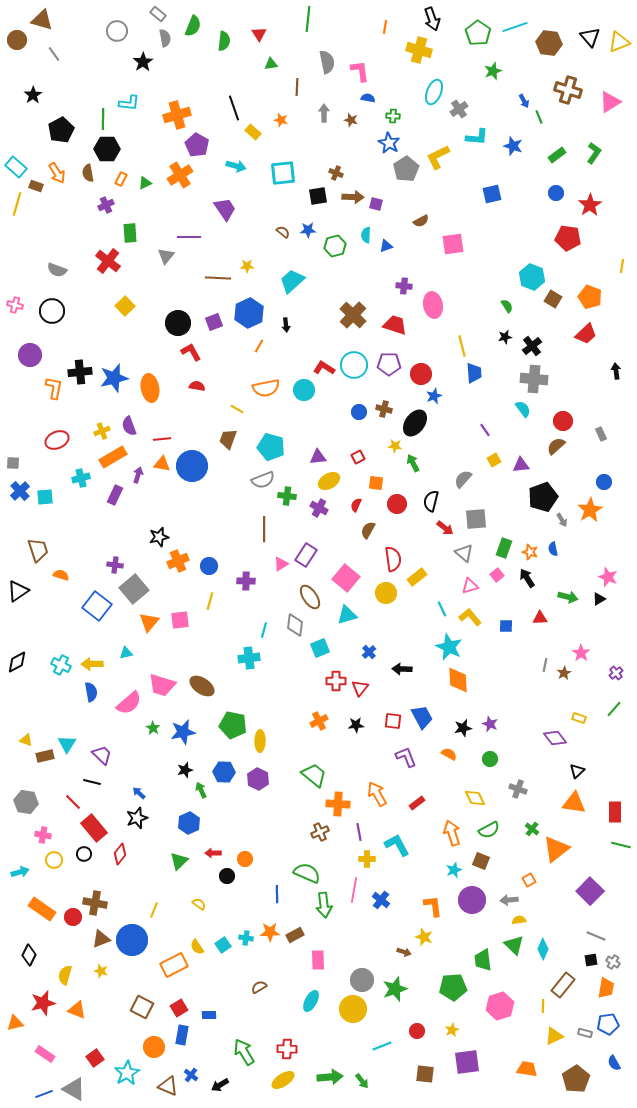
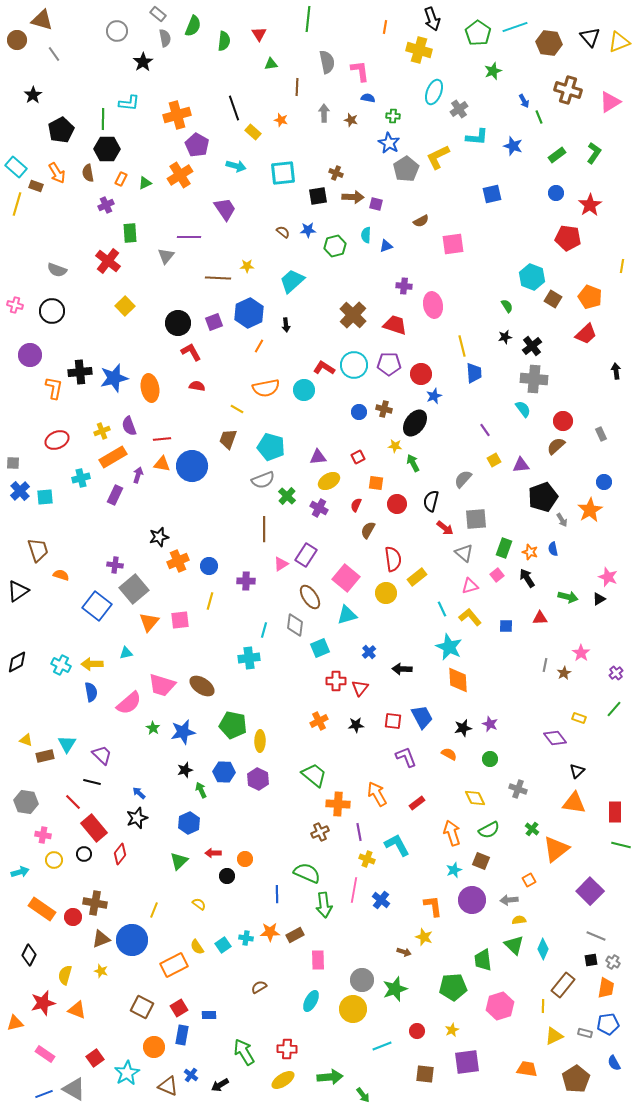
green cross at (287, 496): rotated 36 degrees clockwise
yellow cross at (367, 859): rotated 21 degrees clockwise
green arrow at (362, 1081): moved 1 px right, 14 px down
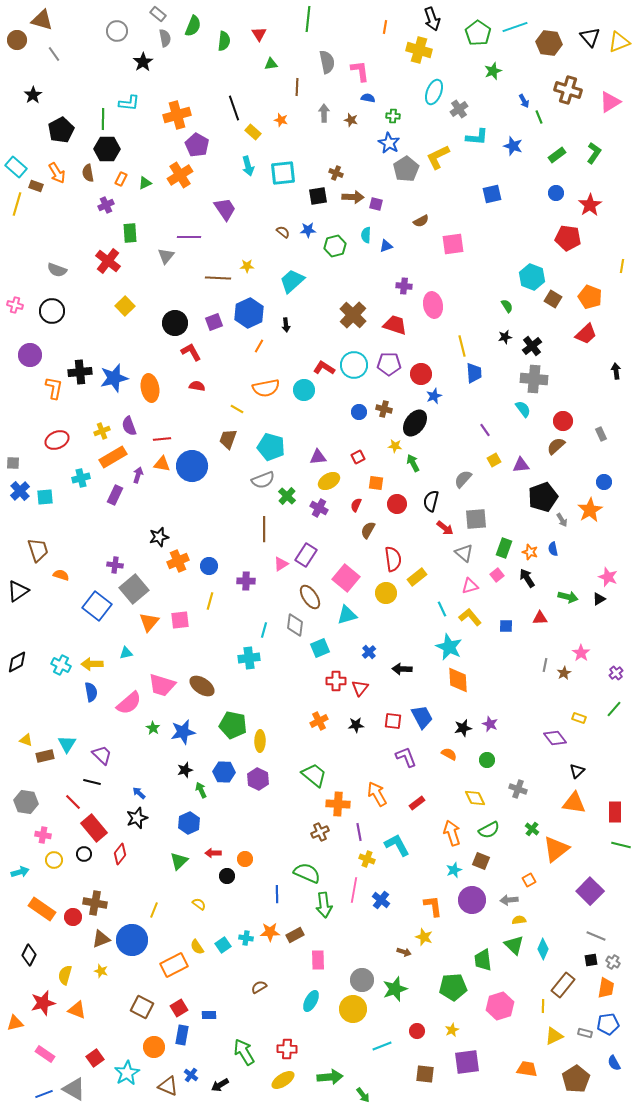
cyan arrow at (236, 166): moved 12 px right; rotated 60 degrees clockwise
black circle at (178, 323): moved 3 px left
green circle at (490, 759): moved 3 px left, 1 px down
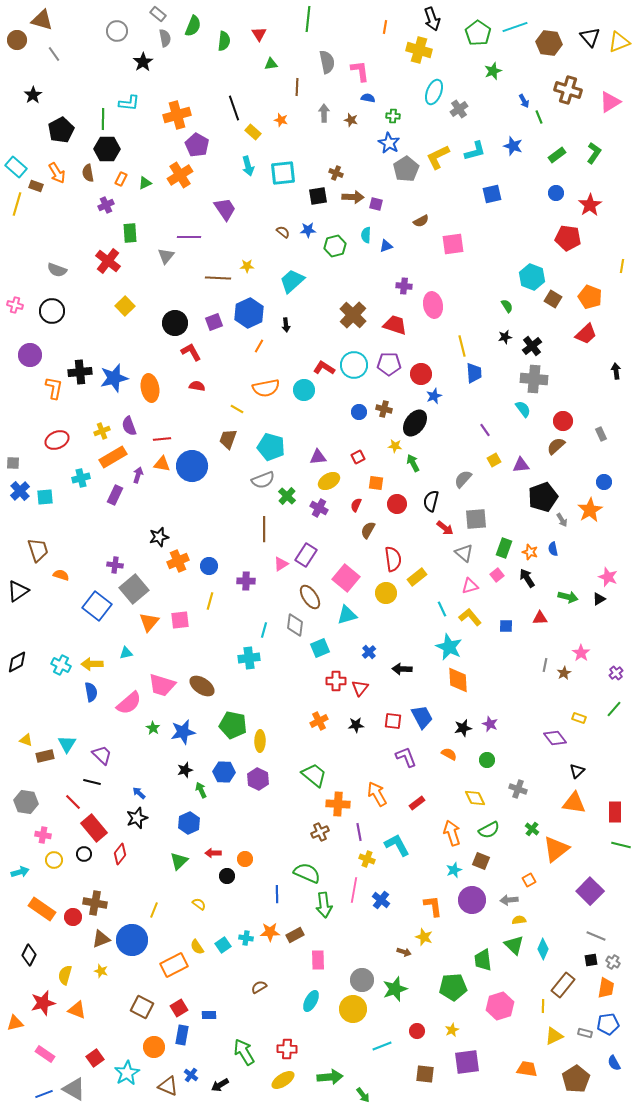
cyan L-shape at (477, 137): moved 2 px left, 14 px down; rotated 20 degrees counterclockwise
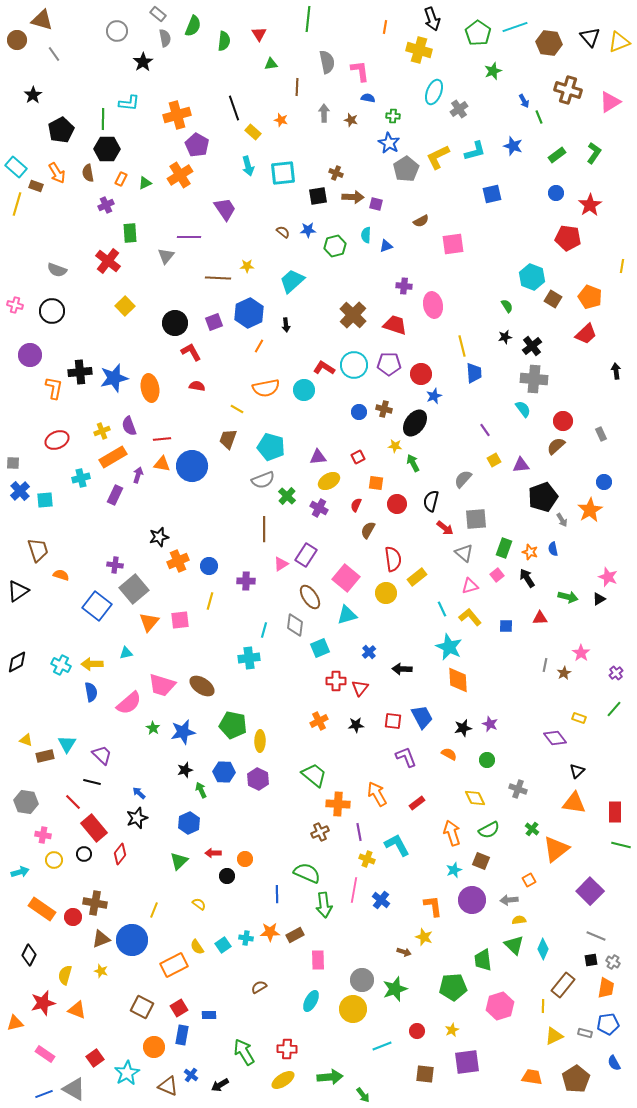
cyan square at (45, 497): moved 3 px down
orange trapezoid at (527, 1069): moved 5 px right, 8 px down
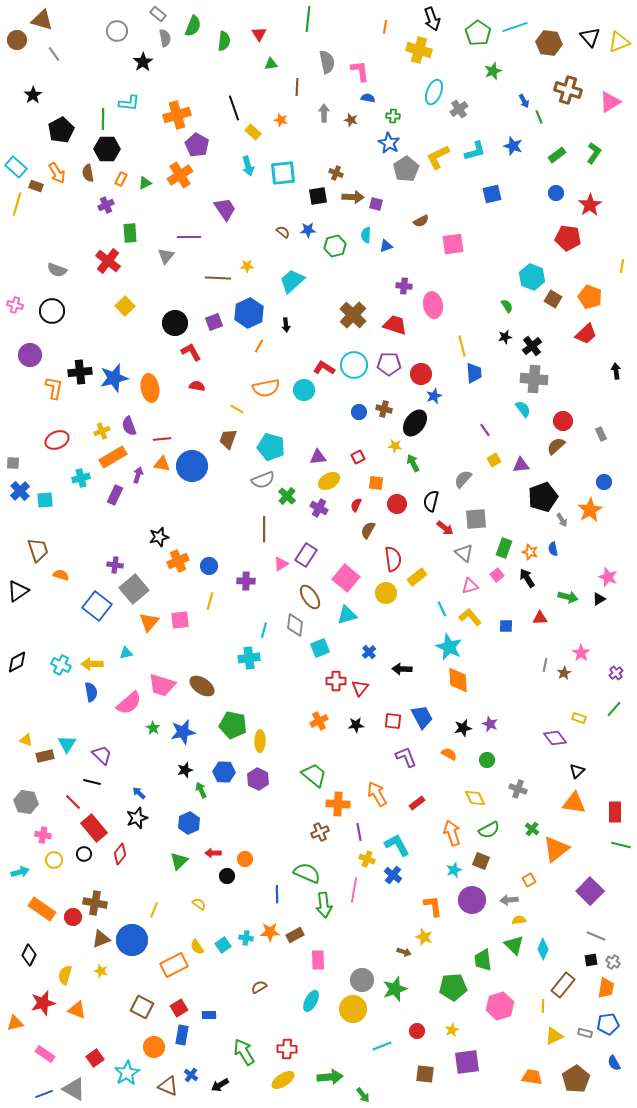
blue cross at (381, 900): moved 12 px right, 25 px up
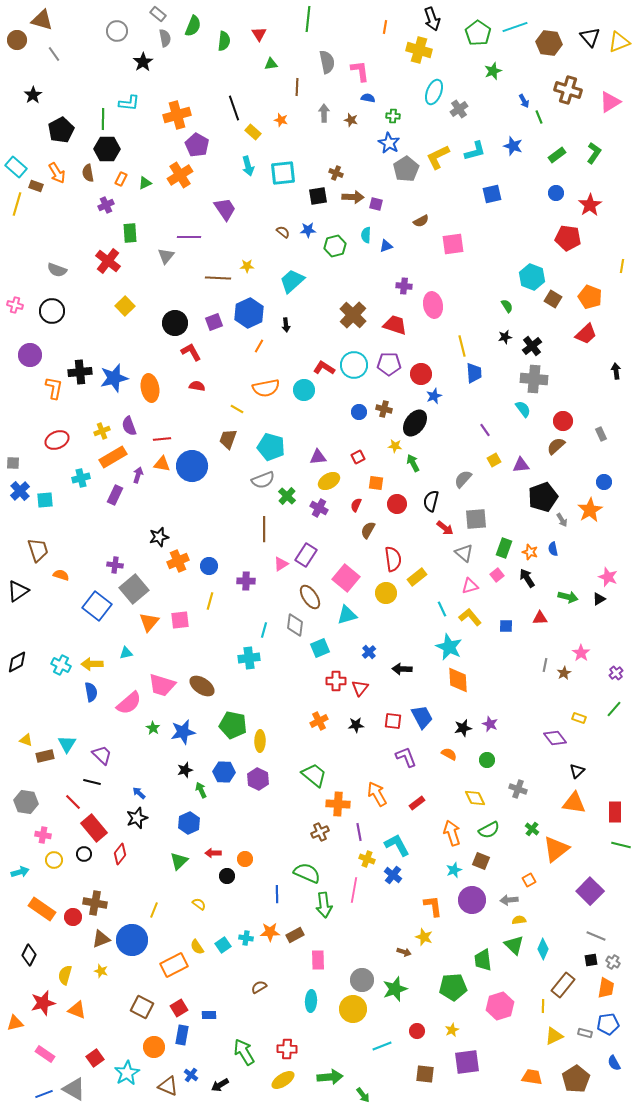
cyan ellipse at (311, 1001): rotated 25 degrees counterclockwise
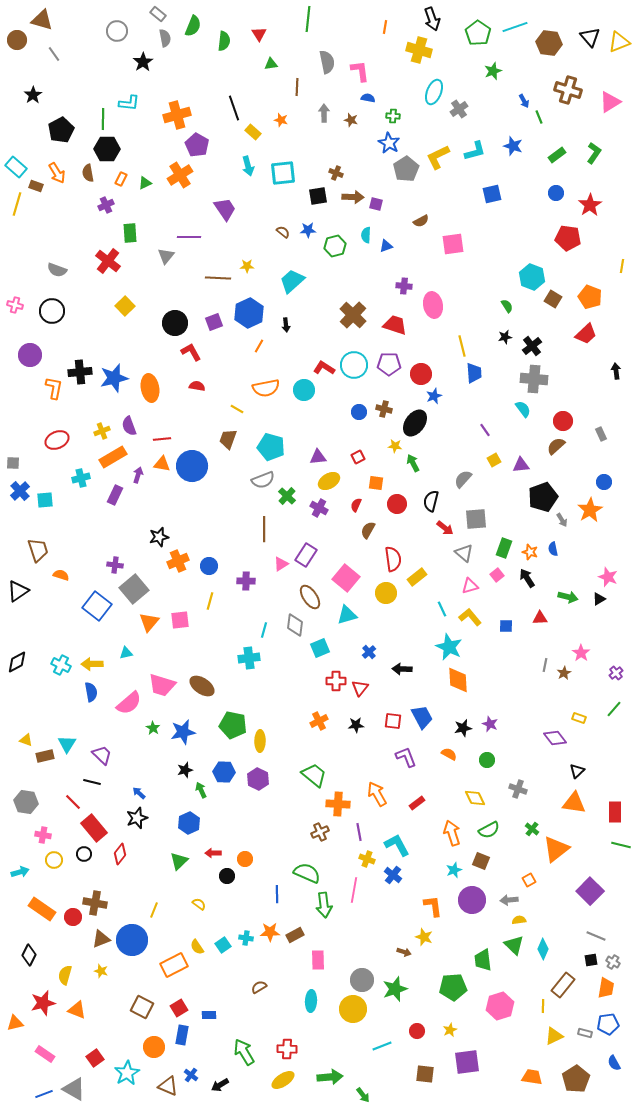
yellow star at (452, 1030): moved 2 px left
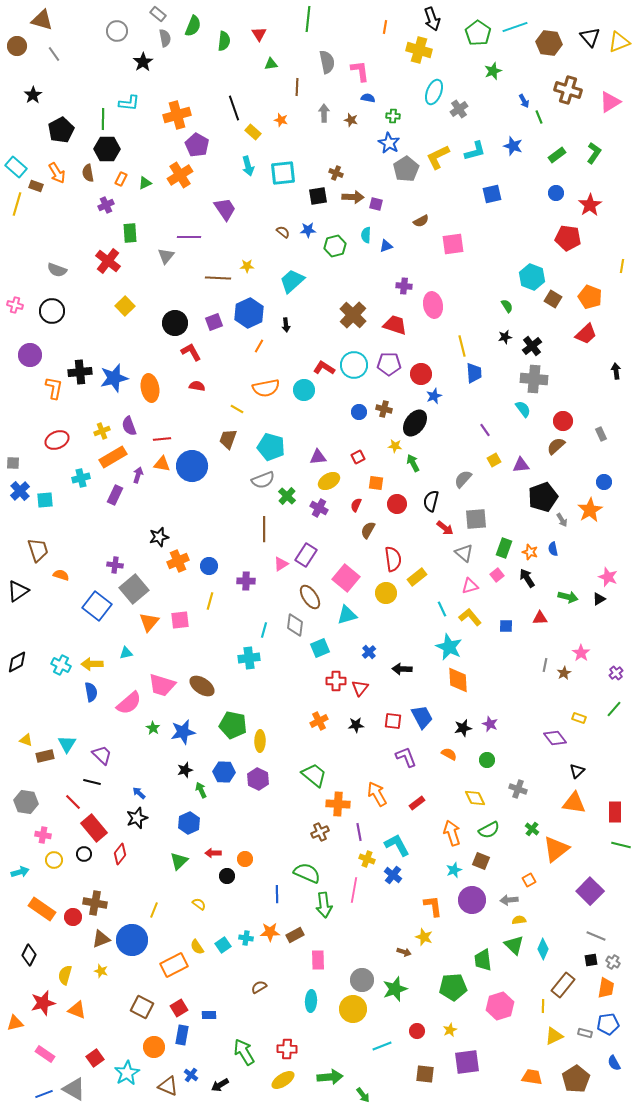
brown circle at (17, 40): moved 6 px down
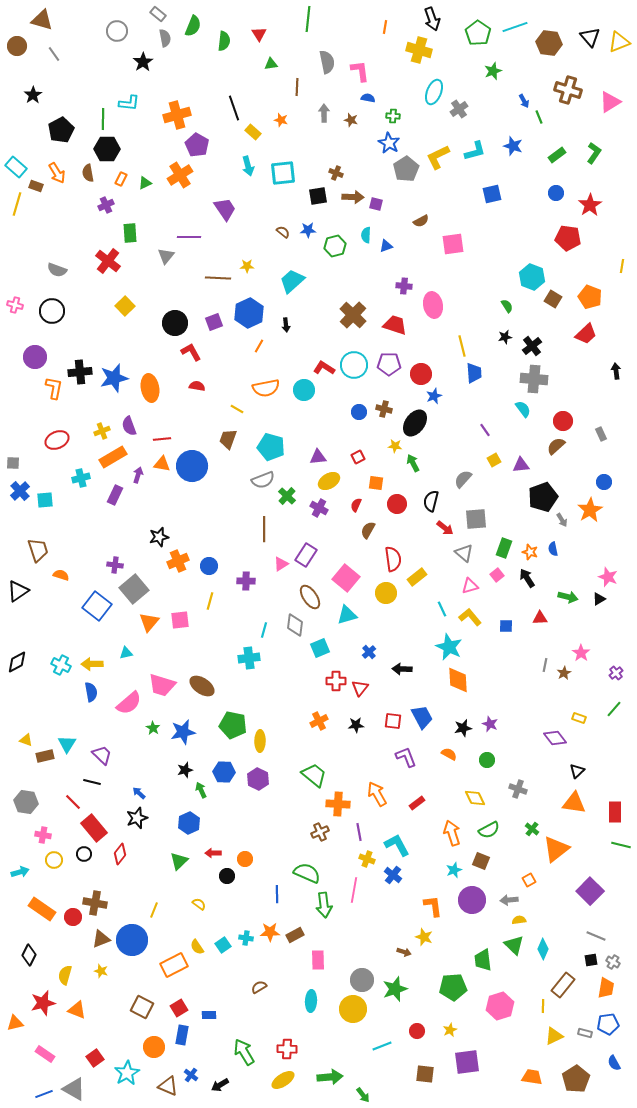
purple circle at (30, 355): moved 5 px right, 2 px down
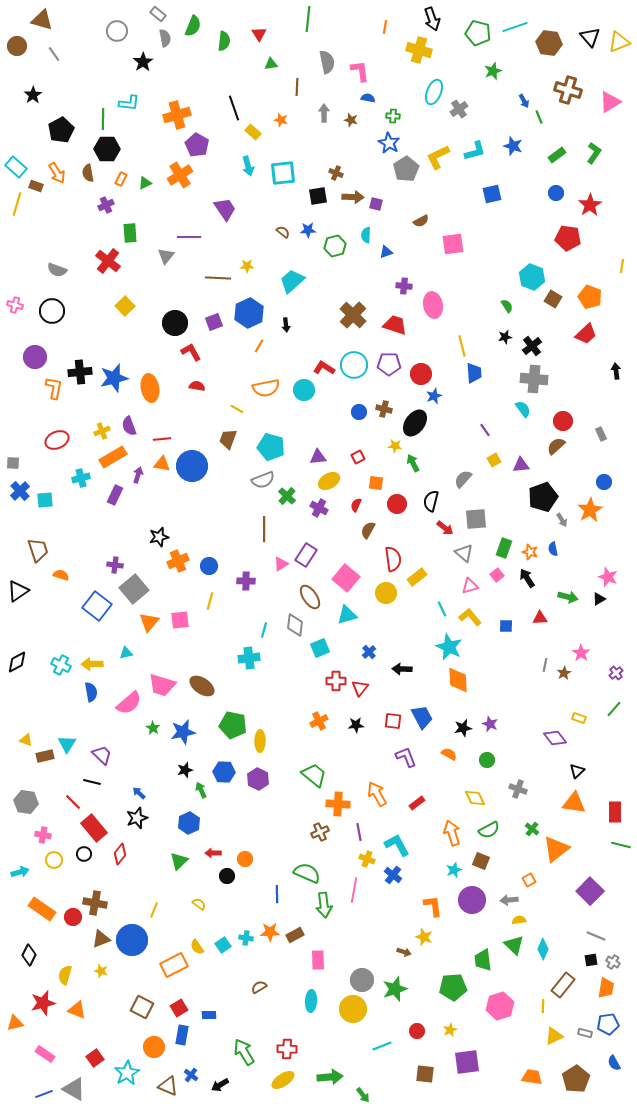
green pentagon at (478, 33): rotated 20 degrees counterclockwise
blue triangle at (386, 246): moved 6 px down
